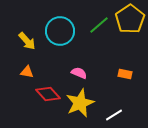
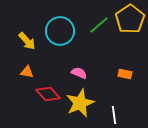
white line: rotated 66 degrees counterclockwise
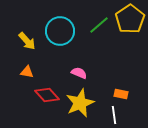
orange rectangle: moved 4 px left, 20 px down
red diamond: moved 1 px left, 1 px down
